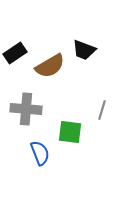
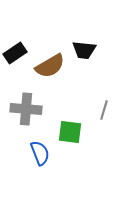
black trapezoid: rotated 15 degrees counterclockwise
gray line: moved 2 px right
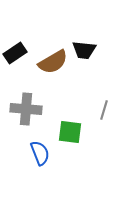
brown semicircle: moved 3 px right, 4 px up
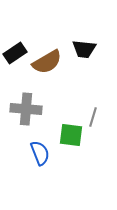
black trapezoid: moved 1 px up
brown semicircle: moved 6 px left
gray line: moved 11 px left, 7 px down
green square: moved 1 px right, 3 px down
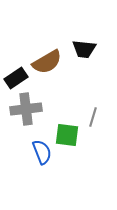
black rectangle: moved 1 px right, 25 px down
gray cross: rotated 12 degrees counterclockwise
green square: moved 4 px left
blue semicircle: moved 2 px right, 1 px up
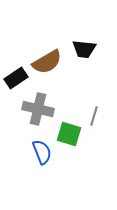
gray cross: moved 12 px right; rotated 20 degrees clockwise
gray line: moved 1 px right, 1 px up
green square: moved 2 px right, 1 px up; rotated 10 degrees clockwise
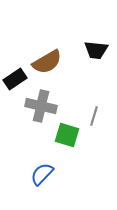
black trapezoid: moved 12 px right, 1 px down
black rectangle: moved 1 px left, 1 px down
gray cross: moved 3 px right, 3 px up
green square: moved 2 px left, 1 px down
blue semicircle: moved 22 px down; rotated 115 degrees counterclockwise
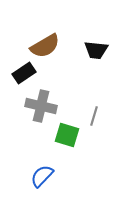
brown semicircle: moved 2 px left, 16 px up
black rectangle: moved 9 px right, 6 px up
blue semicircle: moved 2 px down
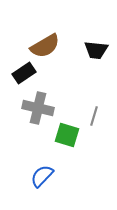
gray cross: moved 3 px left, 2 px down
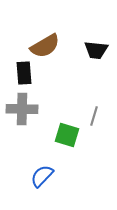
black rectangle: rotated 60 degrees counterclockwise
gray cross: moved 16 px left, 1 px down; rotated 12 degrees counterclockwise
